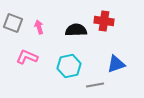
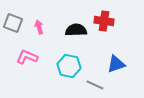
cyan hexagon: rotated 25 degrees clockwise
gray line: rotated 36 degrees clockwise
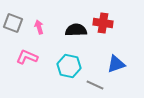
red cross: moved 1 px left, 2 px down
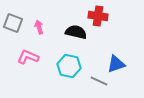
red cross: moved 5 px left, 7 px up
black semicircle: moved 2 px down; rotated 15 degrees clockwise
pink L-shape: moved 1 px right
gray line: moved 4 px right, 4 px up
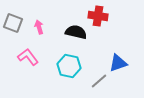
pink L-shape: rotated 30 degrees clockwise
blue triangle: moved 2 px right, 1 px up
gray line: rotated 66 degrees counterclockwise
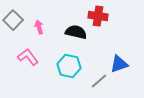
gray square: moved 3 px up; rotated 24 degrees clockwise
blue triangle: moved 1 px right, 1 px down
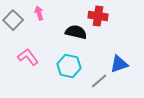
pink arrow: moved 14 px up
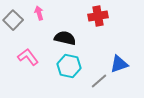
red cross: rotated 18 degrees counterclockwise
black semicircle: moved 11 px left, 6 px down
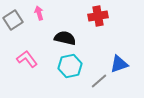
gray square: rotated 12 degrees clockwise
pink L-shape: moved 1 px left, 2 px down
cyan hexagon: moved 1 px right; rotated 25 degrees counterclockwise
